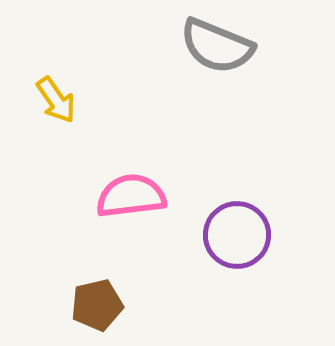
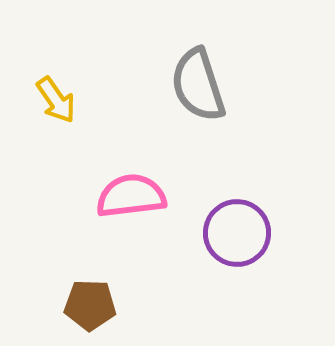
gray semicircle: moved 19 px left, 39 px down; rotated 50 degrees clockwise
purple circle: moved 2 px up
brown pentagon: moved 7 px left; rotated 15 degrees clockwise
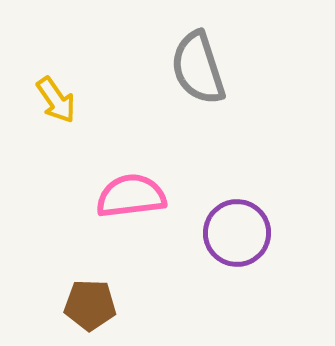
gray semicircle: moved 17 px up
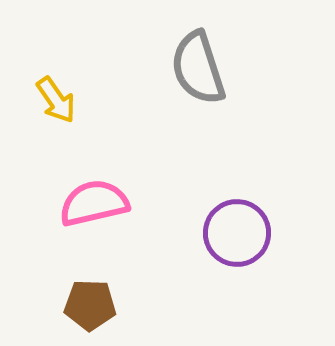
pink semicircle: moved 37 px left, 7 px down; rotated 6 degrees counterclockwise
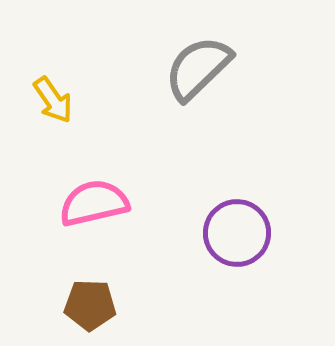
gray semicircle: rotated 64 degrees clockwise
yellow arrow: moved 3 px left
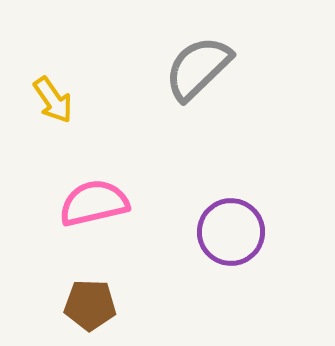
purple circle: moved 6 px left, 1 px up
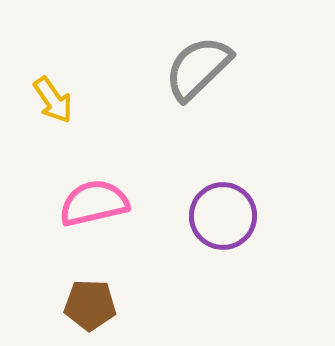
purple circle: moved 8 px left, 16 px up
